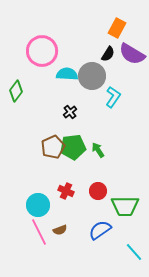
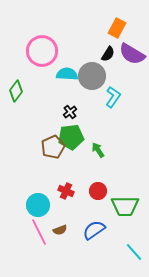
green pentagon: moved 2 px left, 10 px up
blue semicircle: moved 6 px left
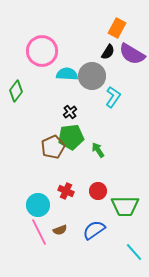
black semicircle: moved 2 px up
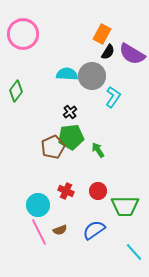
orange rectangle: moved 15 px left, 6 px down
pink circle: moved 19 px left, 17 px up
